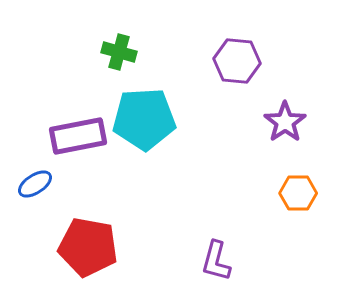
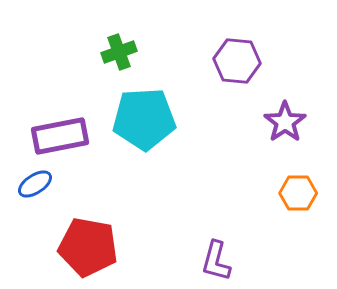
green cross: rotated 36 degrees counterclockwise
purple rectangle: moved 18 px left
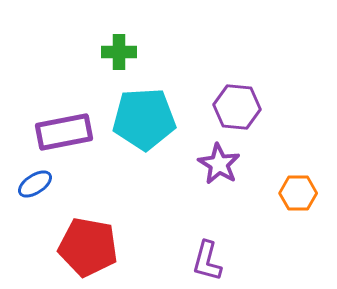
green cross: rotated 20 degrees clockwise
purple hexagon: moved 46 px down
purple star: moved 66 px left, 42 px down; rotated 6 degrees counterclockwise
purple rectangle: moved 4 px right, 4 px up
purple L-shape: moved 9 px left
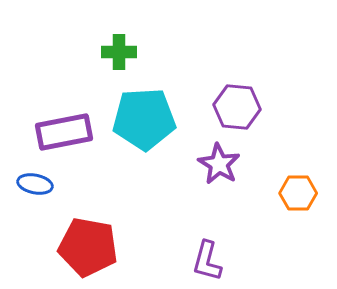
blue ellipse: rotated 44 degrees clockwise
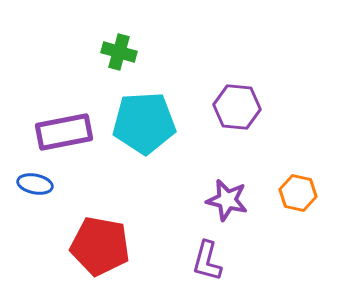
green cross: rotated 16 degrees clockwise
cyan pentagon: moved 4 px down
purple star: moved 8 px right, 36 px down; rotated 18 degrees counterclockwise
orange hexagon: rotated 12 degrees clockwise
red pentagon: moved 12 px right, 1 px up
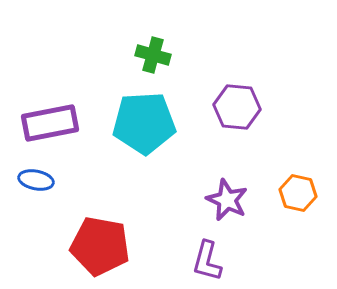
green cross: moved 34 px right, 3 px down
purple rectangle: moved 14 px left, 9 px up
blue ellipse: moved 1 px right, 4 px up
purple star: rotated 12 degrees clockwise
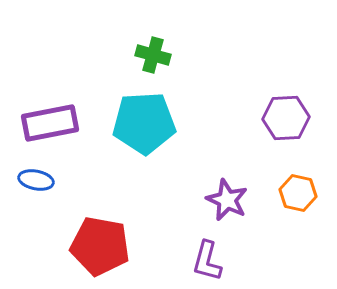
purple hexagon: moved 49 px right, 11 px down; rotated 9 degrees counterclockwise
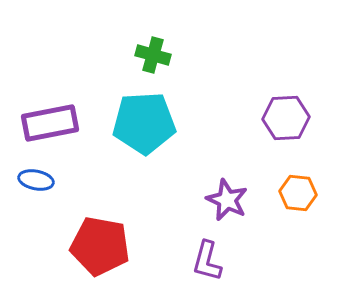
orange hexagon: rotated 6 degrees counterclockwise
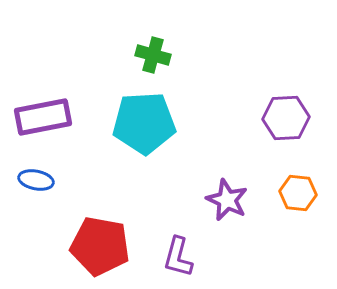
purple rectangle: moved 7 px left, 6 px up
purple L-shape: moved 29 px left, 4 px up
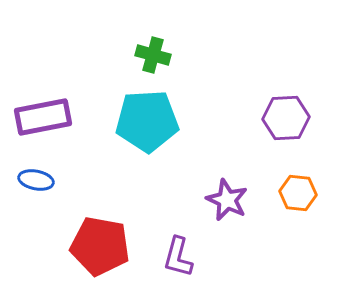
cyan pentagon: moved 3 px right, 2 px up
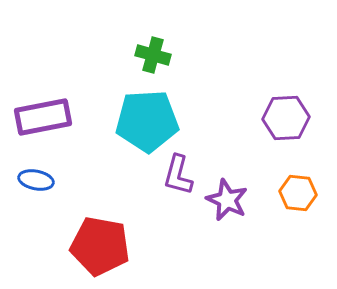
purple L-shape: moved 82 px up
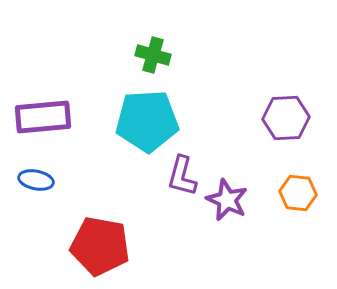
purple rectangle: rotated 6 degrees clockwise
purple L-shape: moved 4 px right, 1 px down
